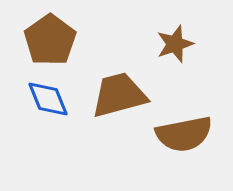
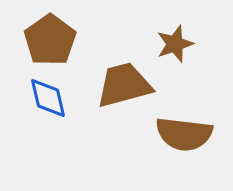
brown trapezoid: moved 5 px right, 10 px up
blue diamond: moved 1 px up; rotated 9 degrees clockwise
brown semicircle: rotated 18 degrees clockwise
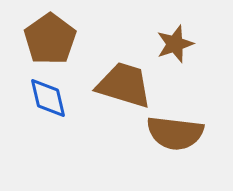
brown pentagon: moved 1 px up
brown trapezoid: rotated 32 degrees clockwise
brown semicircle: moved 9 px left, 1 px up
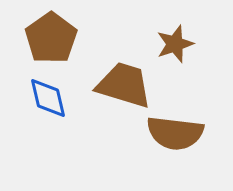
brown pentagon: moved 1 px right, 1 px up
